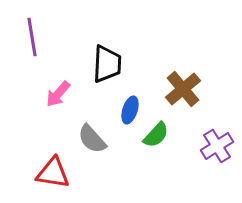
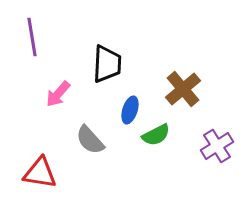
green semicircle: rotated 20 degrees clockwise
gray semicircle: moved 2 px left, 1 px down
red triangle: moved 13 px left
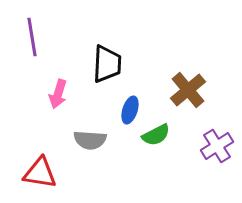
brown cross: moved 5 px right, 1 px down
pink arrow: rotated 24 degrees counterclockwise
gray semicircle: rotated 44 degrees counterclockwise
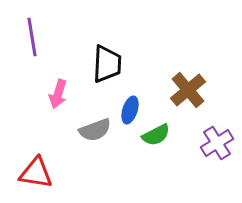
gray semicircle: moved 5 px right, 10 px up; rotated 24 degrees counterclockwise
purple cross: moved 3 px up
red triangle: moved 4 px left
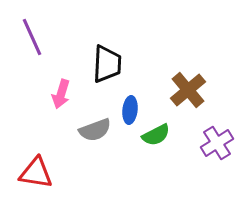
purple line: rotated 15 degrees counterclockwise
pink arrow: moved 3 px right
blue ellipse: rotated 12 degrees counterclockwise
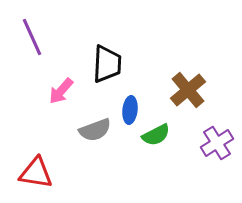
pink arrow: moved 3 px up; rotated 24 degrees clockwise
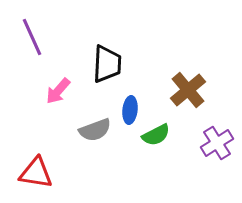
pink arrow: moved 3 px left
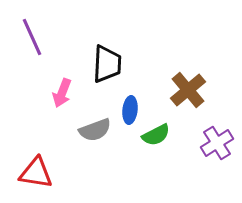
pink arrow: moved 4 px right, 2 px down; rotated 20 degrees counterclockwise
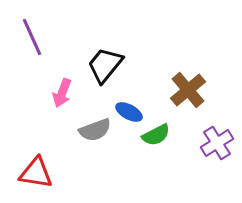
black trapezoid: moved 2 px left, 1 px down; rotated 144 degrees counterclockwise
blue ellipse: moved 1 px left, 2 px down; rotated 68 degrees counterclockwise
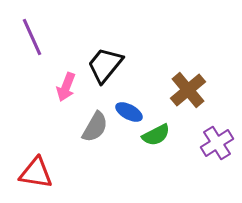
pink arrow: moved 4 px right, 6 px up
gray semicircle: moved 3 px up; rotated 40 degrees counterclockwise
